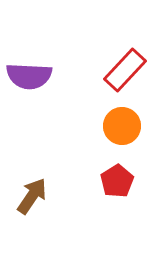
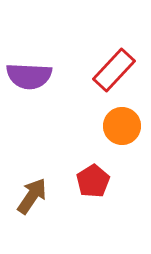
red rectangle: moved 11 px left
red pentagon: moved 24 px left
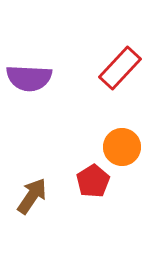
red rectangle: moved 6 px right, 2 px up
purple semicircle: moved 2 px down
orange circle: moved 21 px down
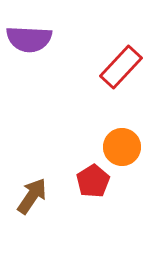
red rectangle: moved 1 px right, 1 px up
purple semicircle: moved 39 px up
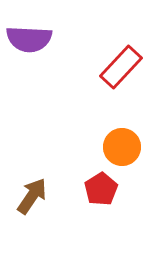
red pentagon: moved 8 px right, 8 px down
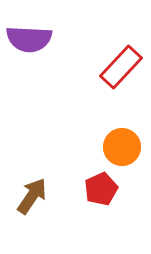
red pentagon: rotated 8 degrees clockwise
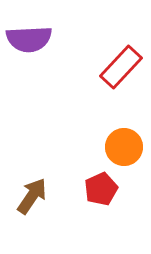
purple semicircle: rotated 6 degrees counterclockwise
orange circle: moved 2 px right
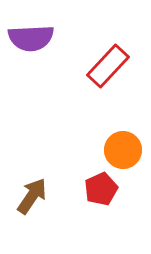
purple semicircle: moved 2 px right, 1 px up
red rectangle: moved 13 px left, 1 px up
orange circle: moved 1 px left, 3 px down
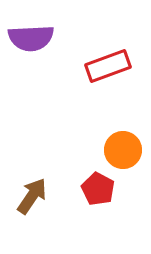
red rectangle: rotated 27 degrees clockwise
red pentagon: moved 3 px left; rotated 20 degrees counterclockwise
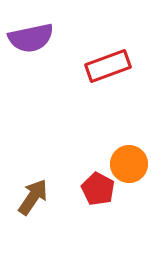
purple semicircle: rotated 9 degrees counterclockwise
orange circle: moved 6 px right, 14 px down
brown arrow: moved 1 px right, 1 px down
